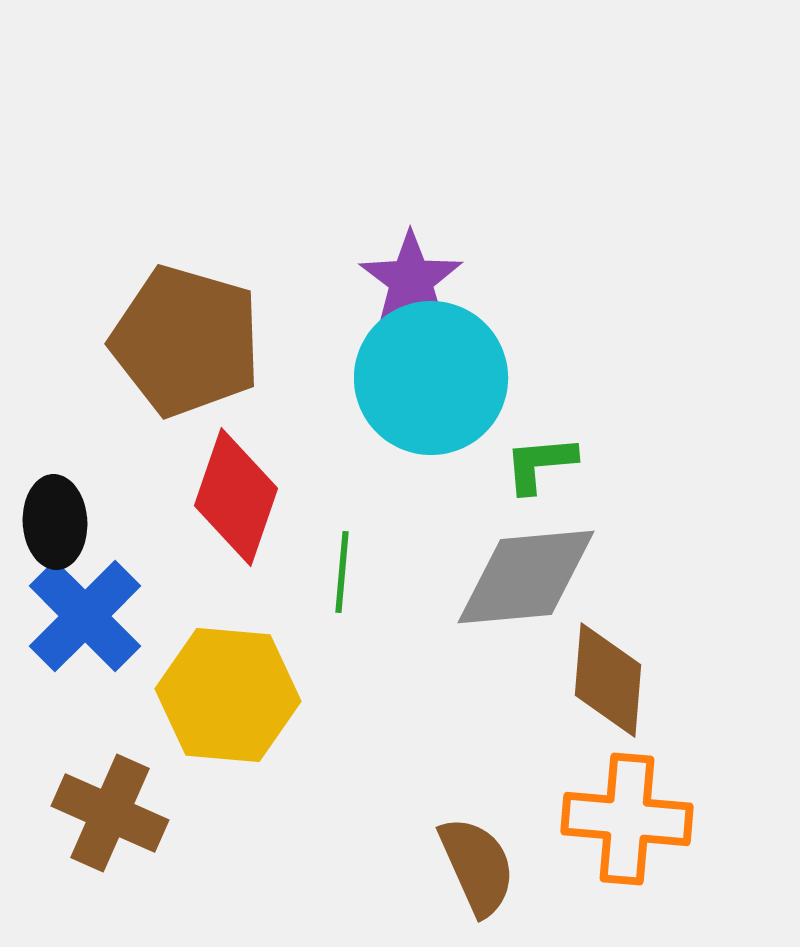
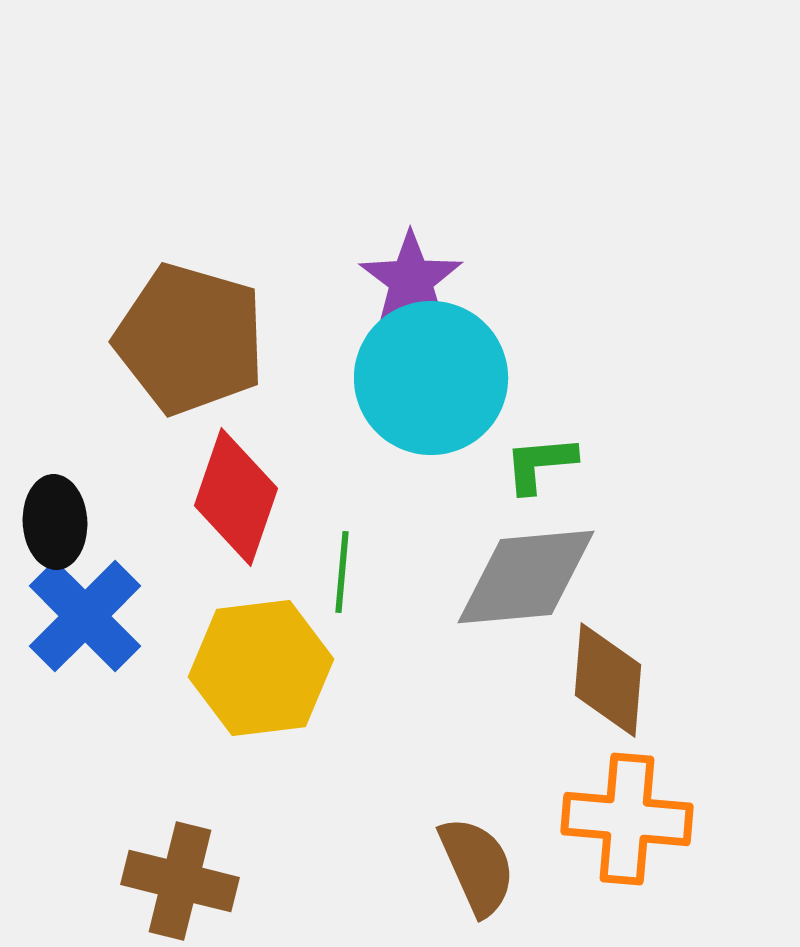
brown pentagon: moved 4 px right, 2 px up
yellow hexagon: moved 33 px right, 27 px up; rotated 12 degrees counterclockwise
brown cross: moved 70 px right, 68 px down; rotated 10 degrees counterclockwise
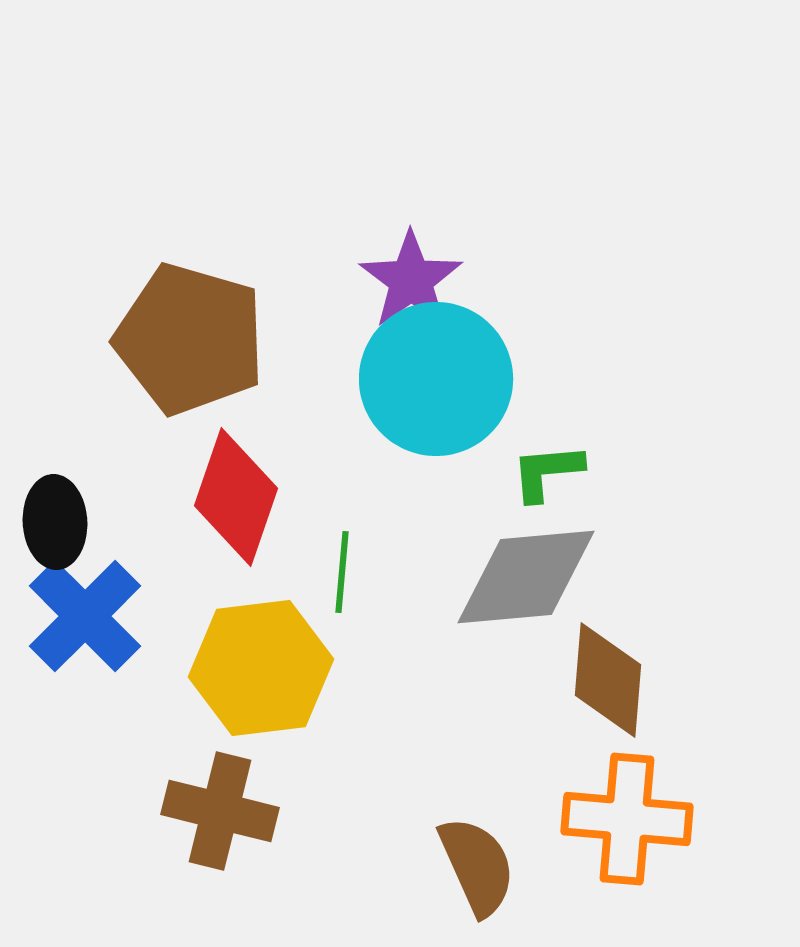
cyan circle: moved 5 px right, 1 px down
green L-shape: moved 7 px right, 8 px down
brown cross: moved 40 px right, 70 px up
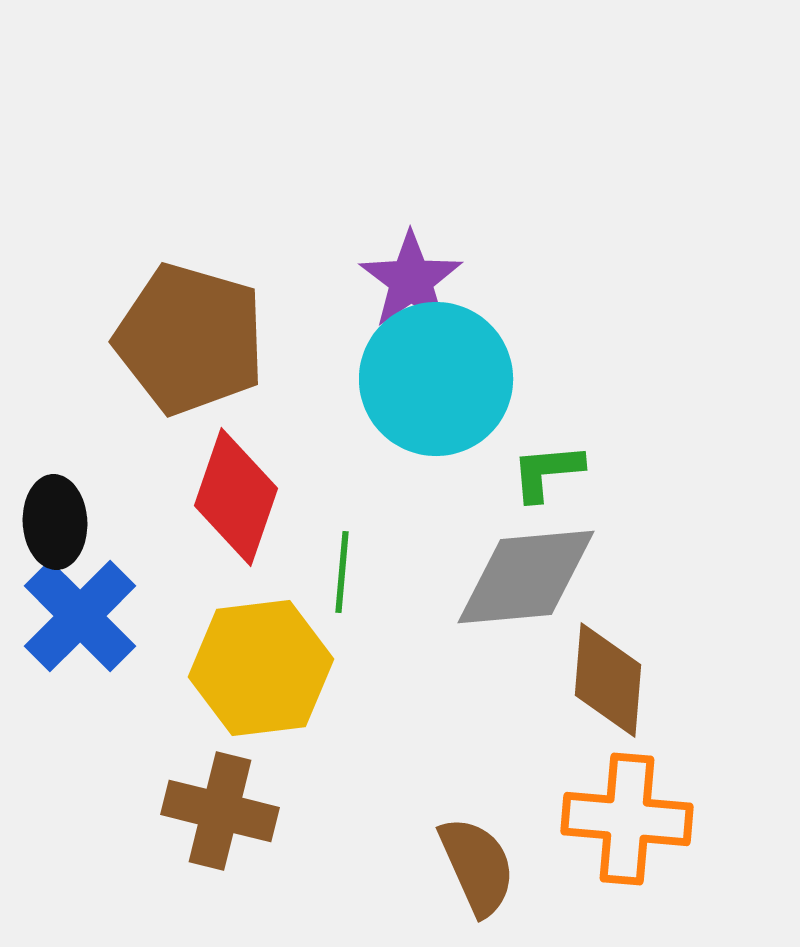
blue cross: moved 5 px left
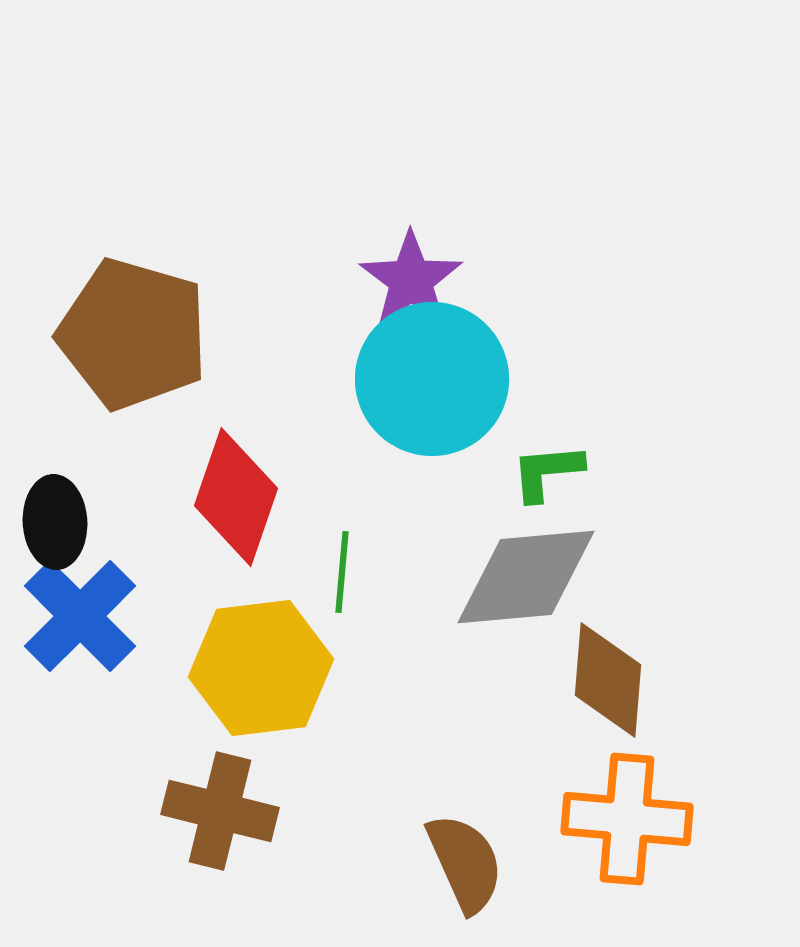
brown pentagon: moved 57 px left, 5 px up
cyan circle: moved 4 px left
brown semicircle: moved 12 px left, 3 px up
